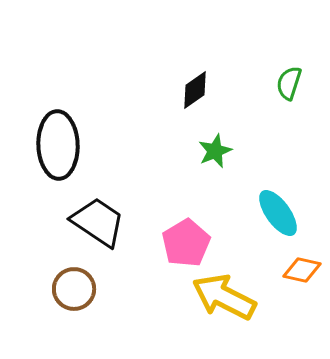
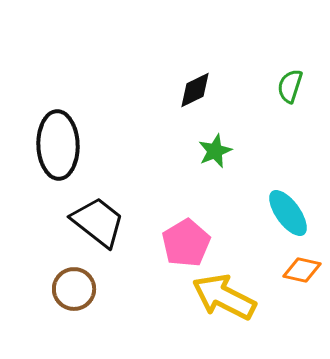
green semicircle: moved 1 px right, 3 px down
black diamond: rotated 9 degrees clockwise
cyan ellipse: moved 10 px right
black trapezoid: rotated 4 degrees clockwise
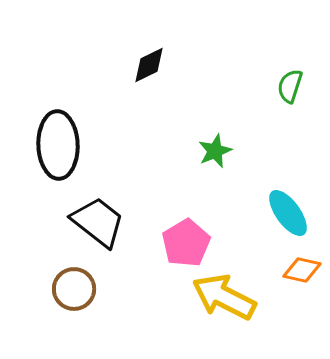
black diamond: moved 46 px left, 25 px up
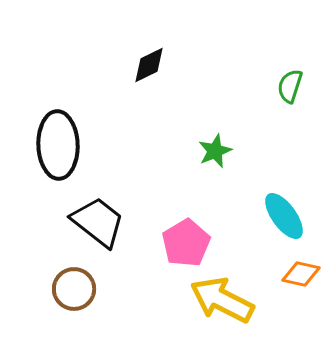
cyan ellipse: moved 4 px left, 3 px down
orange diamond: moved 1 px left, 4 px down
yellow arrow: moved 2 px left, 3 px down
